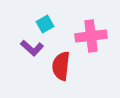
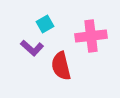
red semicircle: rotated 20 degrees counterclockwise
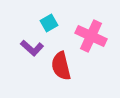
cyan square: moved 4 px right, 1 px up
pink cross: rotated 32 degrees clockwise
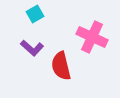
cyan square: moved 14 px left, 9 px up
pink cross: moved 1 px right, 1 px down
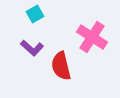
pink cross: rotated 8 degrees clockwise
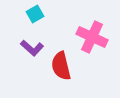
pink cross: rotated 8 degrees counterclockwise
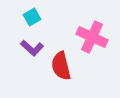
cyan square: moved 3 px left, 3 px down
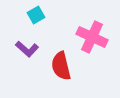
cyan square: moved 4 px right, 2 px up
purple L-shape: moved 5 px left, 1 px down
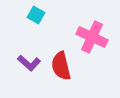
cyan square: rotated 30 degrees counterclockwise
purple L-shape: moved 2 px right, 14 px down
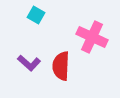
red semicircle: rotated 16 degrees clockwise
